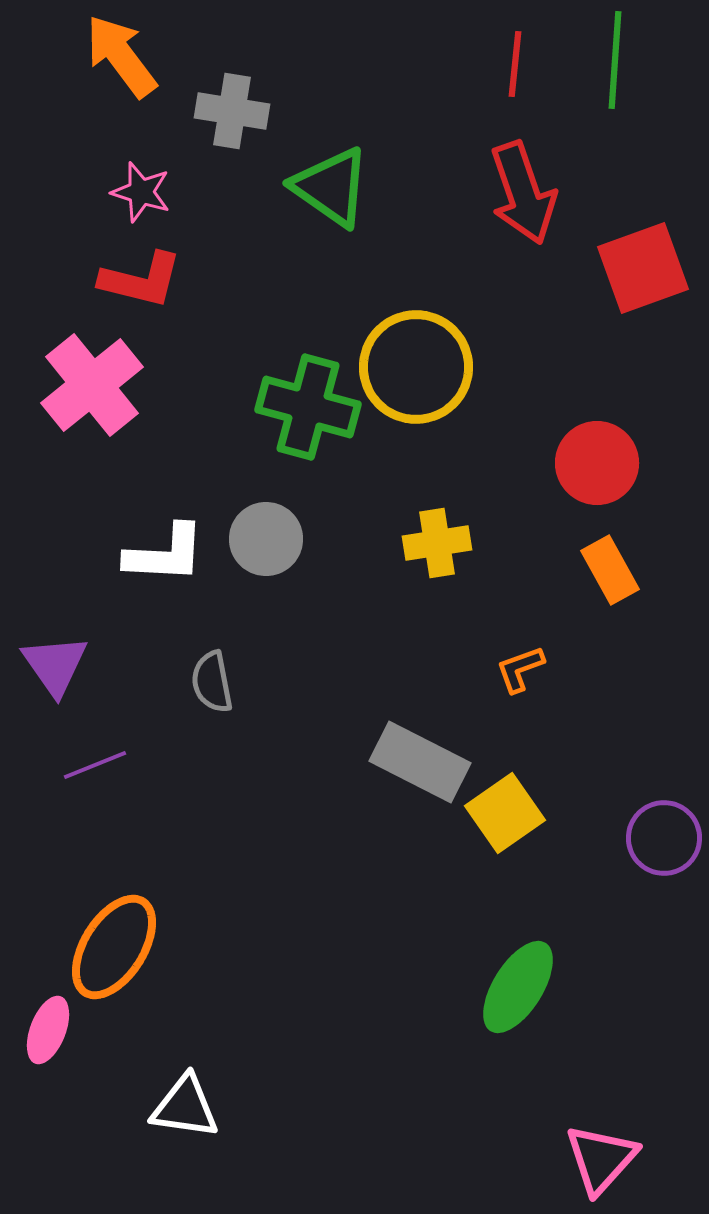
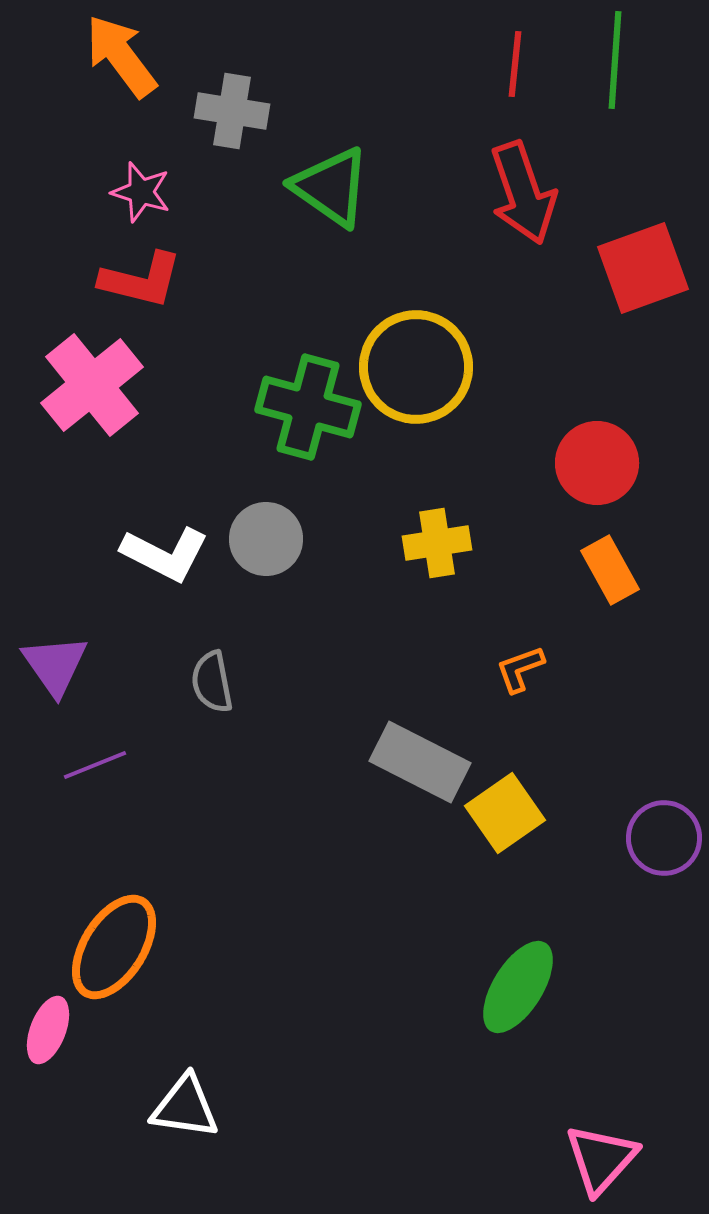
white L-shape: rotated 24 degrees clockwise
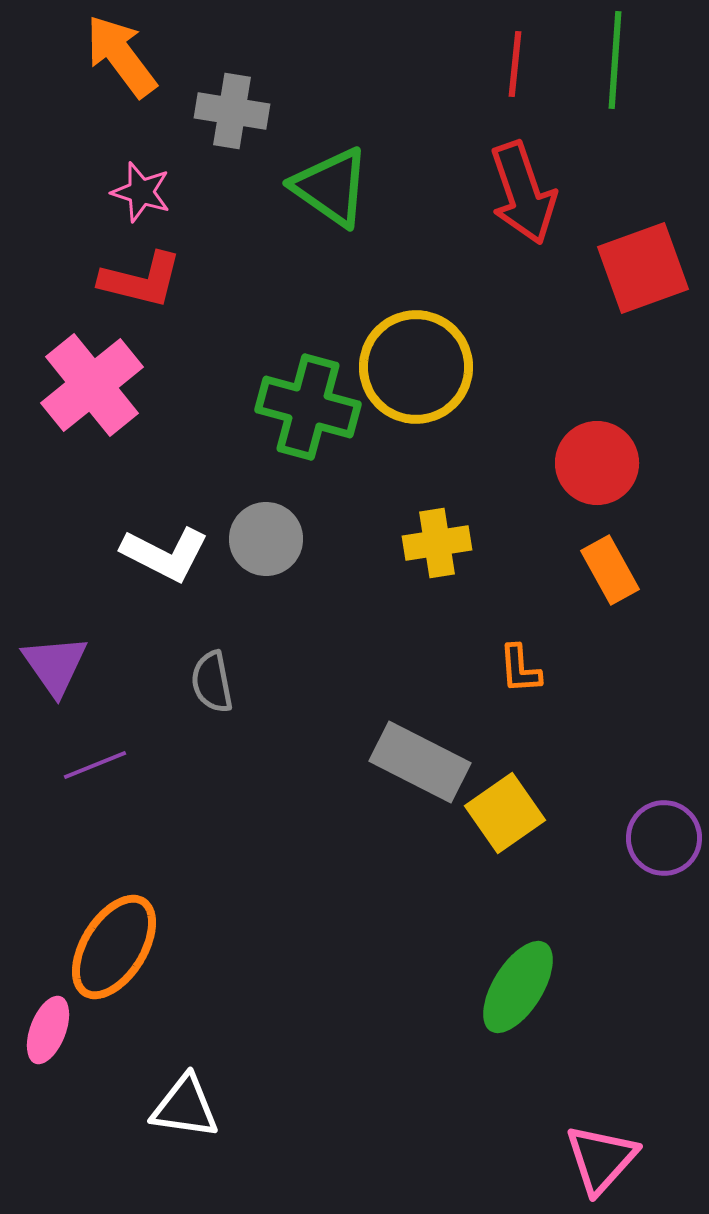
orange L-shape: rotated 74 degrees counterclockwise
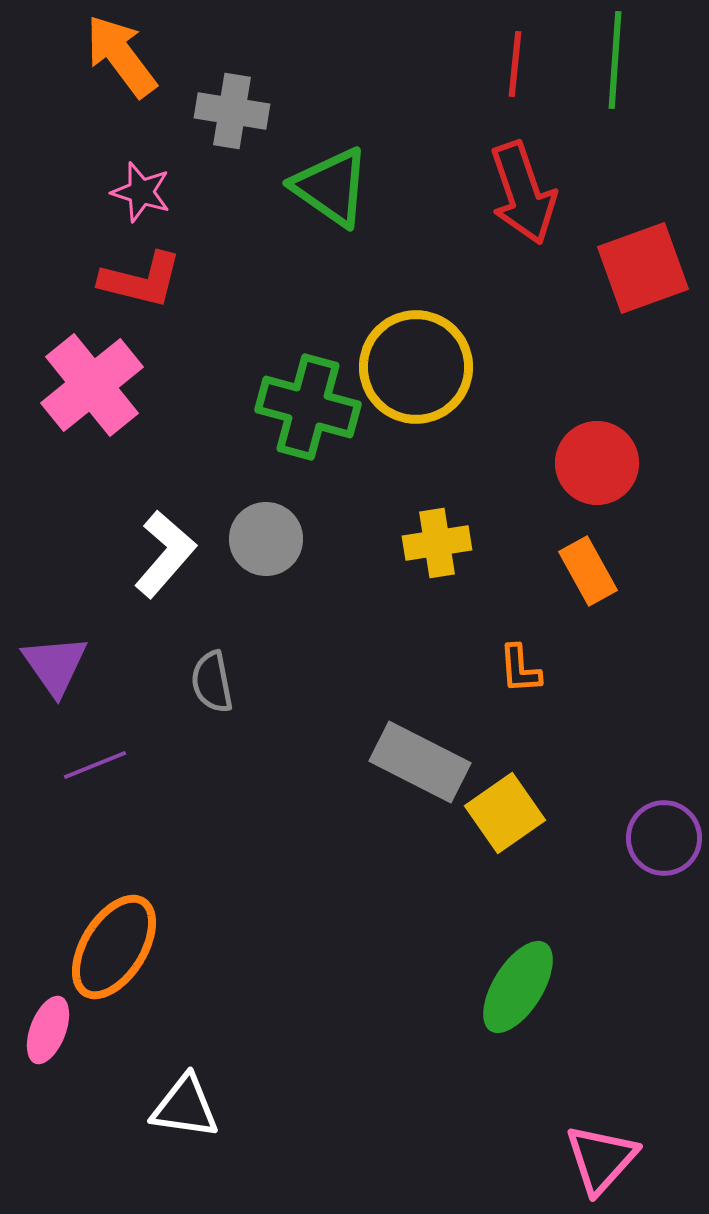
white L-shape: rotated 76 degrees counterclockwise
orange rectangle: moved 22 px left, 1 px down
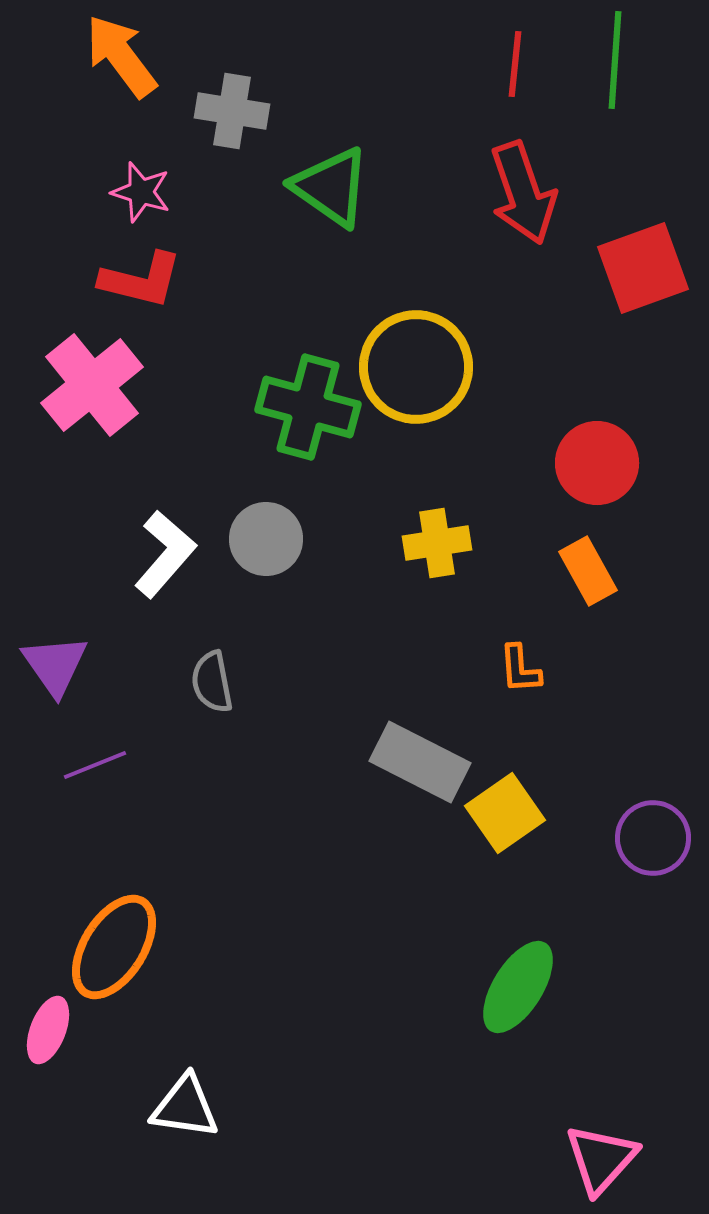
purple circle: moved 11 px left
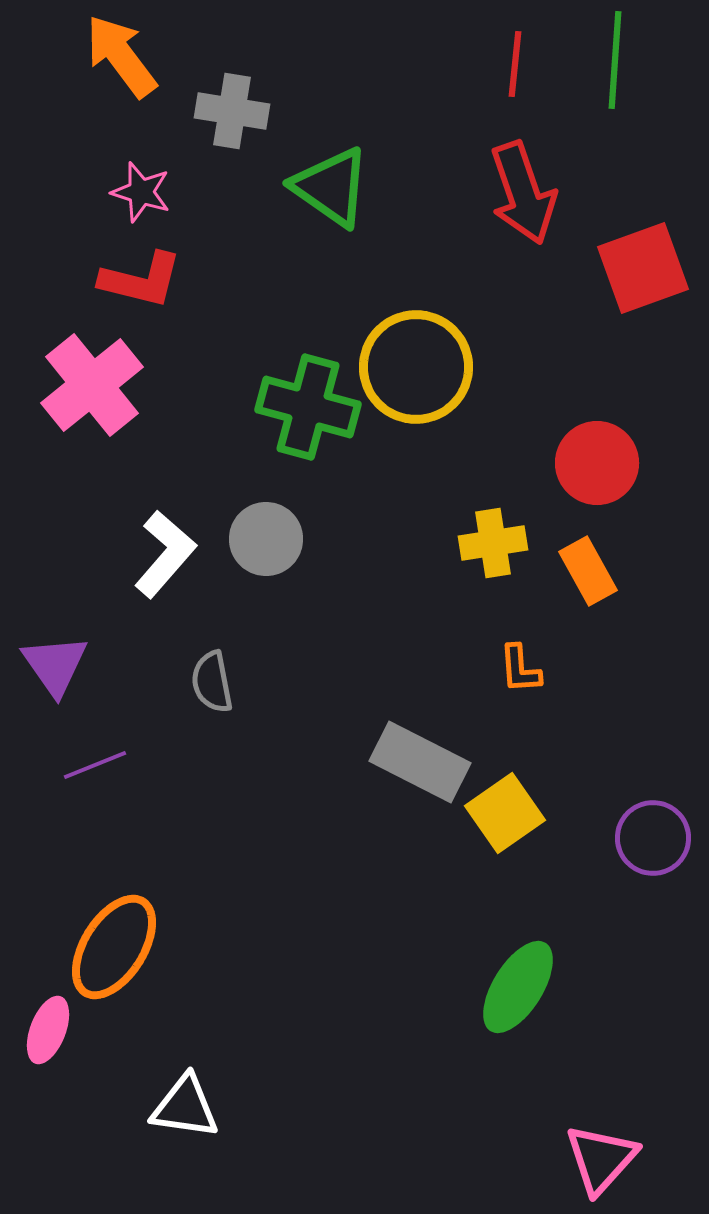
yellow cross: moved 56 px right
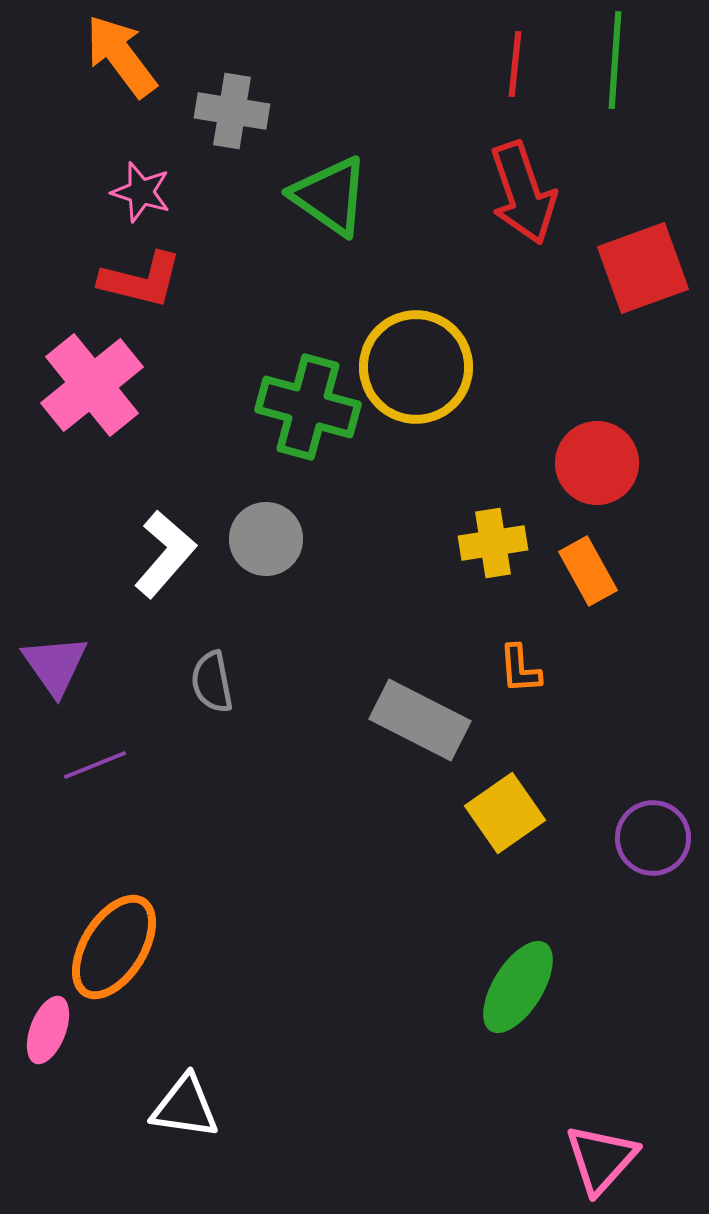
green triangle: moved 1 px left, 9 px down
gray rectangle: moved 42 px up
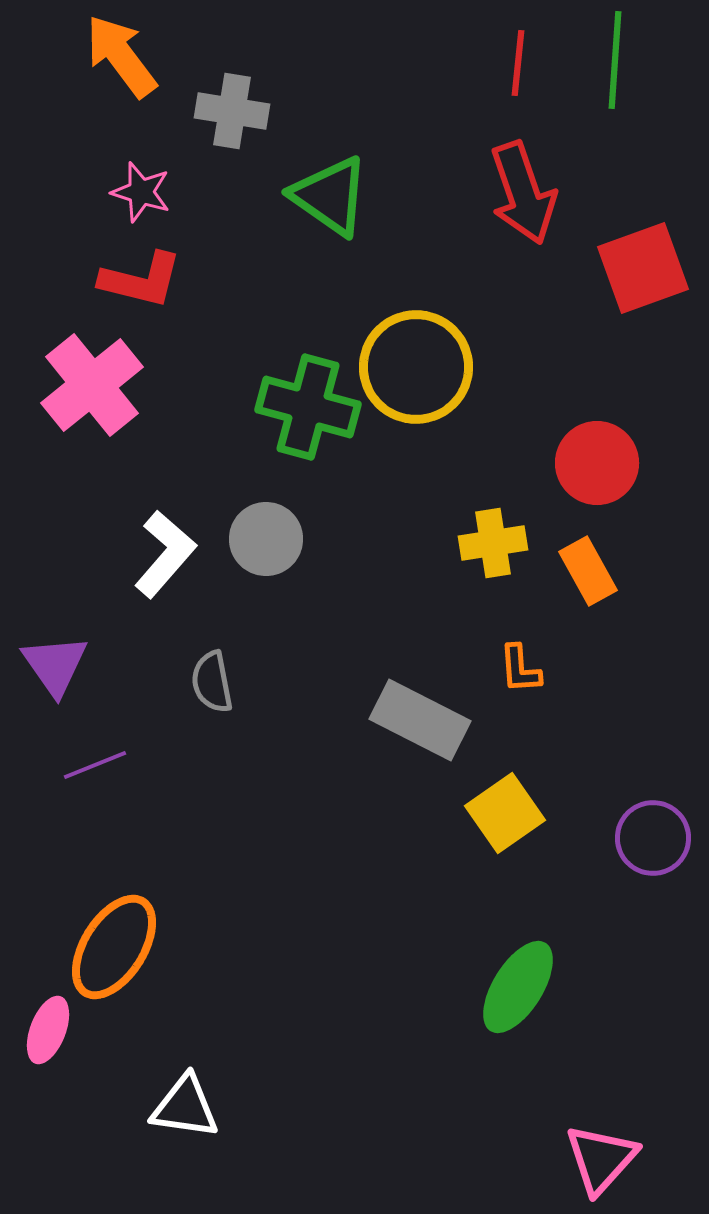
red line: moved 3 px right, 1 px up
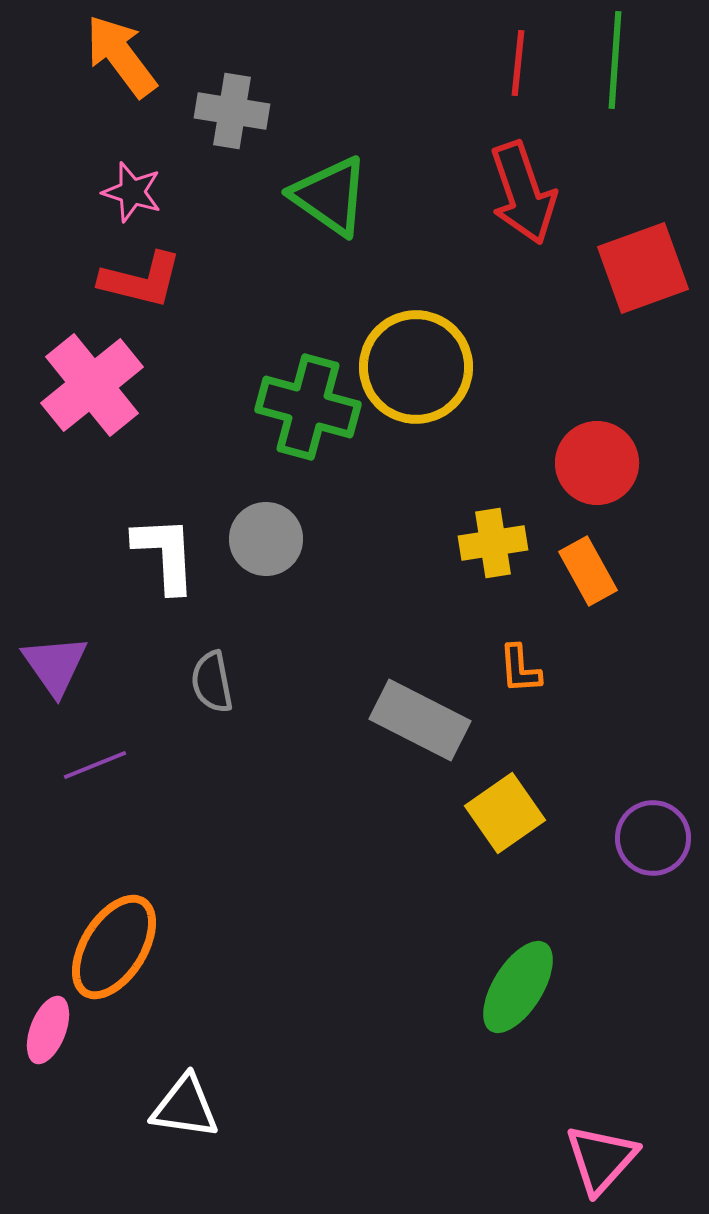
pink star: moved 9 px left
white L-shape: rotated 44 degrees counterclockwise
